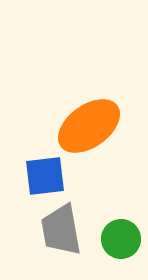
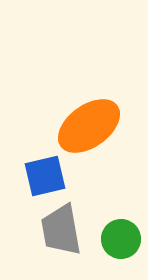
blue square: rotated 6 degrees counterclockwise
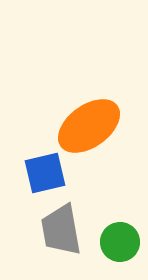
blue square: moved 3 px up
green circle: moved 1 px left, 3 px down
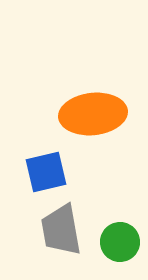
orange ellipse: moved 4 px right, 12 px up; rotated 30 degrees clockwise
blue square: moved 1 px right, 1 px up
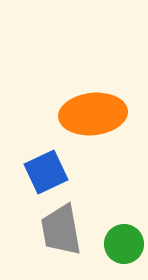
blue square: rotated 12 degrees counterclockwise
green circle: moved 4 px right, 2 px down
